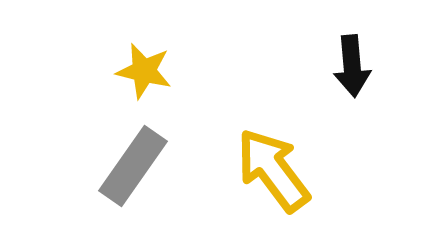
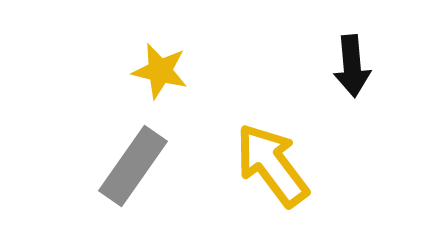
yellow star: moved 16 px right
yellow arrow: moved 1 px left, 5 px up
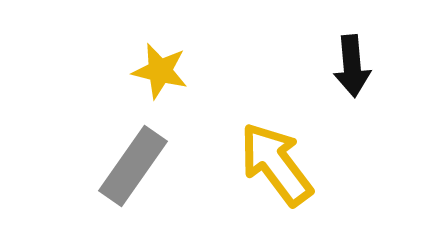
yellow arrow: moved 4 px right, 1 px up
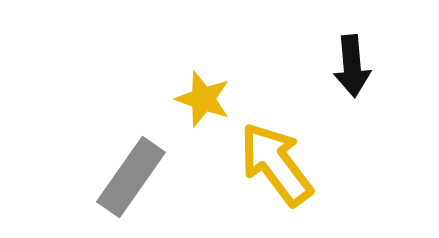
yellow star: moved 43 px right, 28 px down; rotated 6 degrees clockwise
gray rectangle: moved 2 px left, 11 px down
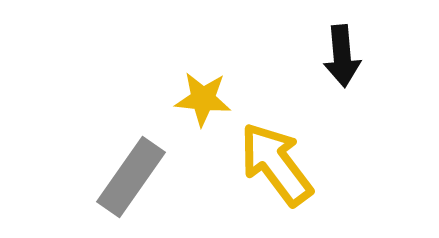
black arrow: moved 10 px left, 10 px up
yellow star: rotated 14 degrees counterclockwise
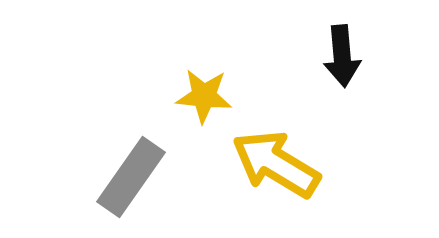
yellow star: moved 1 px right, 3 px up
yellow arrow: rotated 22 degrees counterclockwise
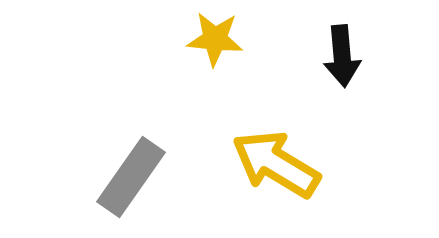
yellow star: moved 11 px right, 57 px up
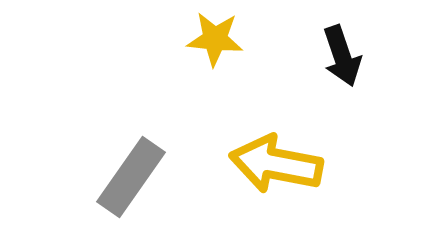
black arrow: rotated 14 degrees counterclockwise
yellow arrow: rotated 20 degrees counterclockwise
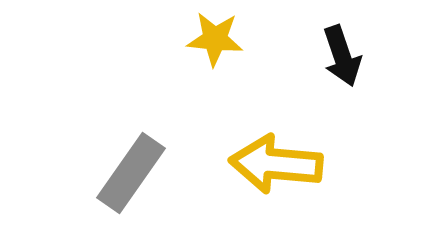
yellow arrow: rotated 6 degrees counterclockwise
gray rectangle: moved 4 px up
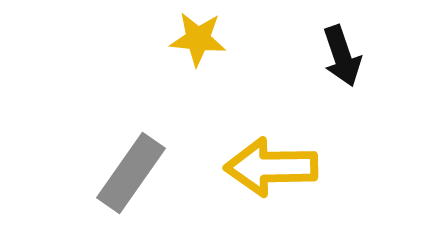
yellow star: moved 17 px left
yellow arrow: moved 5 px left, 3 px down; rotated 6 degrees counterclockwise
